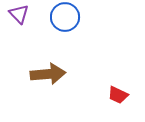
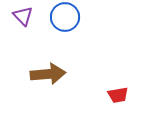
purple triangle: moved 4 px right, 2 px down
red trapezoid: rotated 35 degrees counterclockwise
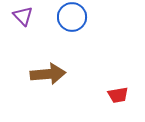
blue circle: moved 7 px right
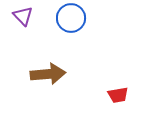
blue circle: moved 1 px left, 1 px down
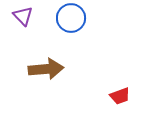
brown arrow: moved 2 px left, 5 px up
red trapezoid: moved 2 px right, 1 px down; rotated 10 degrees counterclockwise
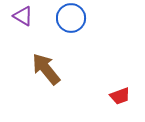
purple triangle: rotated 15 degrees counterclockwise
brown arrow: rotated 124 degrees counterclockwise
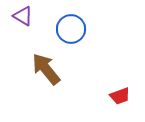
blue circle: moved 11 px down
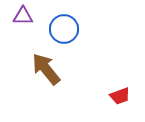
purple triangle: rotated 30 degrees counterclockwise
blue circle: moved 7 px left
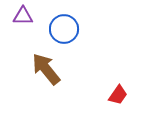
red trapezoid: moved 2 px left, 1 px up; rotated 35 degrees counterclockwise
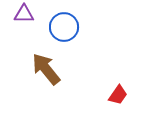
purple triangle: moved 1 px right, 2 px up
blue circle: moved 2 px up
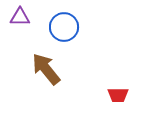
purple triangle: moved 4 px left, 3 px down
red trapezoid: rotated 55 degrees clockwise
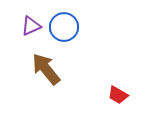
purple triangle: moved 11 px right, 9 px down; rotated 25 degrees counterclockwise
red trapezoid: rotated 30 degrees clockwise
